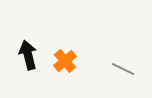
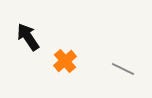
black arrow: moved 18 px up; rotated 20 degrees counterclockwise
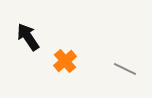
gray line: moved 2 px right
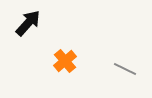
black arrow: moved 14 px up; rotated 76 degrees clockwise
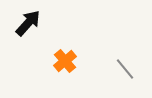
gray line: rotated 25 degrees clockwise
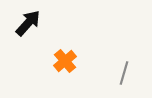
gray line: moved 1 px left, 4 px down; rotated 55 degrees clockwise
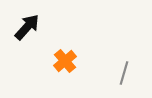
black arrow: moved 1 px left, 4 px down
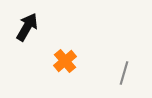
black arrow: rotated 12 degrees counterclockwise
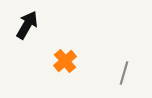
black arrow: moved 2 px up
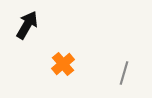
orange cross: moved 2 px left, 3 px down
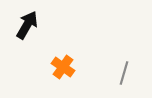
orange cross: moved 3 px down; rotated 15 degrees counterclockwise
